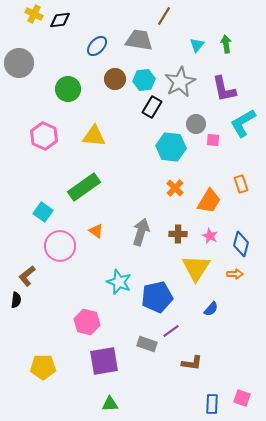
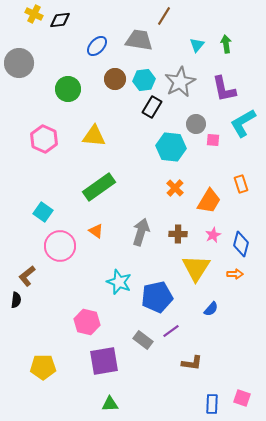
pink hexagon at (44, 136): moved 3 px down
green rectangle at (84, 187): moved 15 px right
pink star at (210, 236): moved 3 px right, 1 px up; rotated 21 degrees clockwise
gray rectangle at (147, 344): moved 4 px left, 4 px up; rotated 18 degrees clockwise
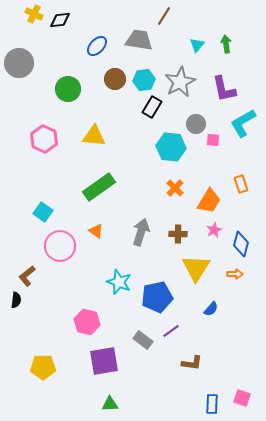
pink star at (213, 235): moved 1 px right, 5 px up
